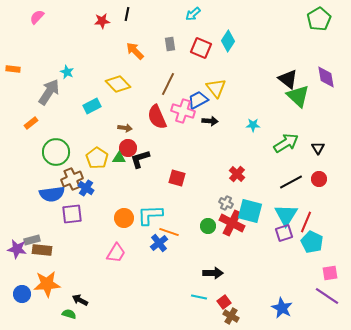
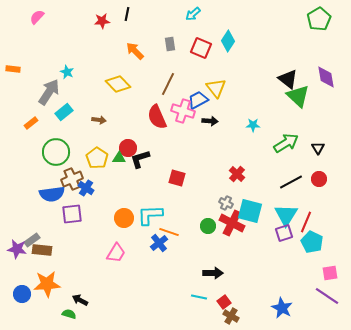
cyan rectangle at (92, 106): moved 28 px left, 6 px down; rotated 12 degrees counterclockwise
brown arrow at (125, 128): moved 26 px left, 8 px up
gray rectangle at (32, 240): rotated 21 degrees counterclockwise
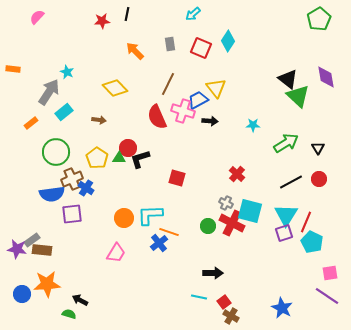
yellow diamond at (118, 84): moved 3 px left, 4 px down
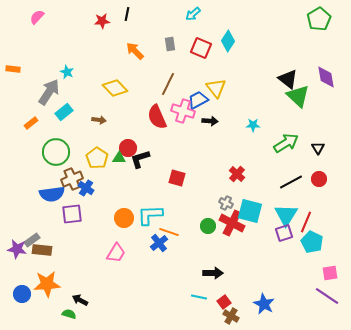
blue star at (282, 308): moved 18 px left, 4 px up
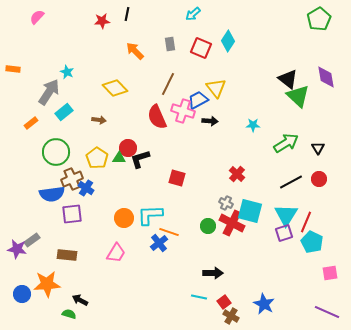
brown rectangle at (42, 250): moved 25 px right, 5 px down
purple line at (327, 296): moved 16 px down; rotated 10 degrees counterclockwise
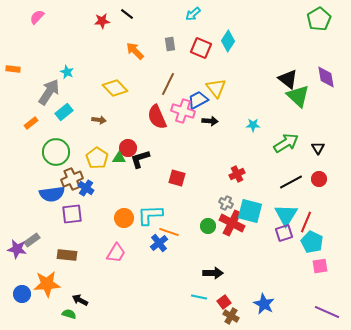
black line at (127, 14): rotated 64 degrees counterclockwise
red cross at (237, 174): rotated 21 degrees clockwise
pink square at (330, 273): moved 10 px left, 7 px up
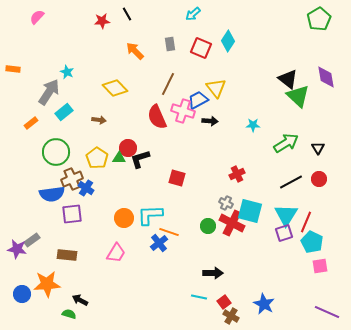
black line at (127, 14): rotated 24 degrees clockwise
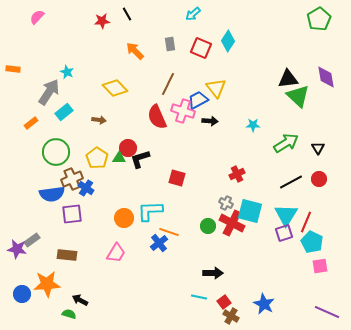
black triangle at (288, 79): rotated 45 degrees counterclockwise
cyan L-shape at (150, 215): moved 4 px up
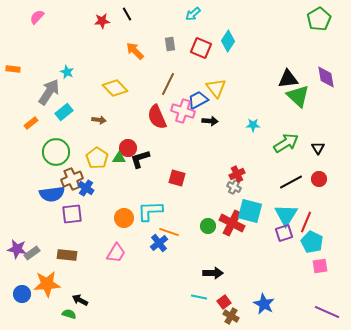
gray cross at (226, 203): moved 8 px right, 16 px up
gray rectangle at (32, 240): moved 13 px down
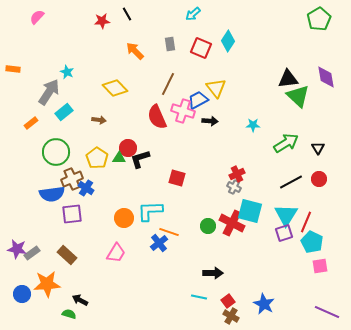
brown rectangle at (67, 255): rotated 36 degrees clockwise
red square at (224, 302): moved 4 px right, 1 px up
